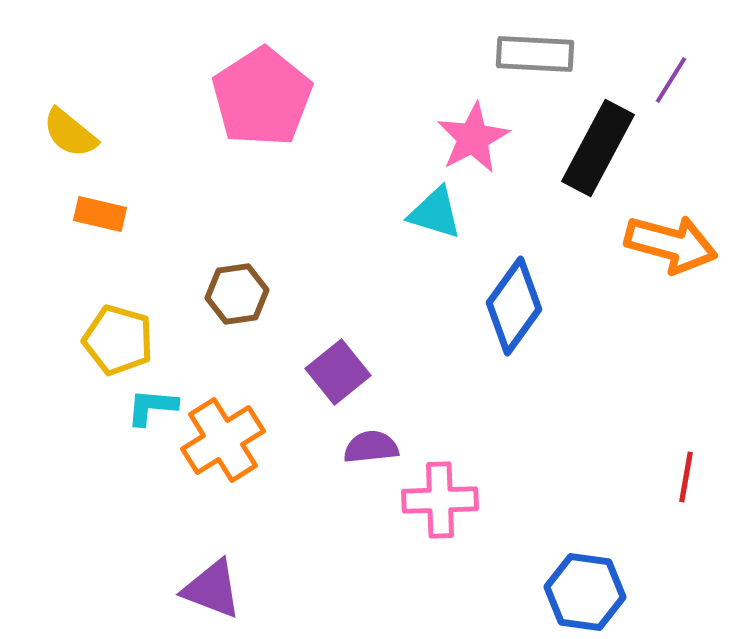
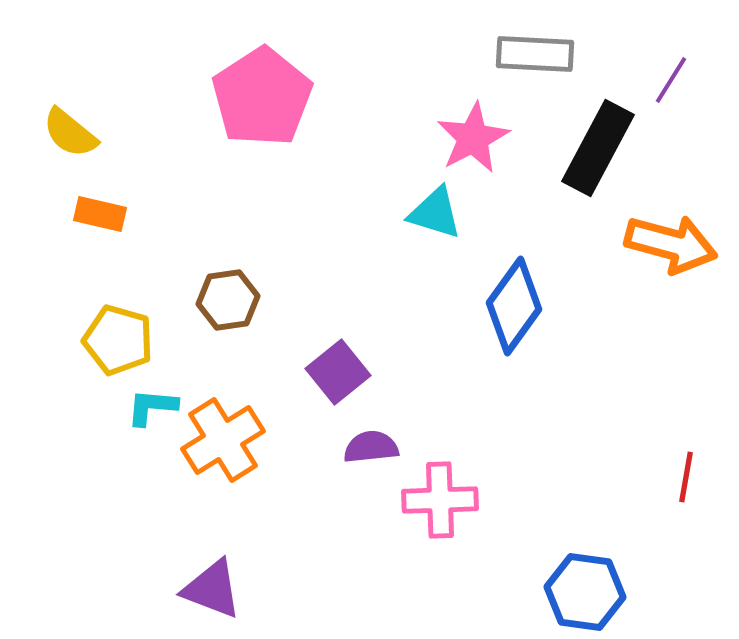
brown hexagon: moved 9 px left, 6 px down
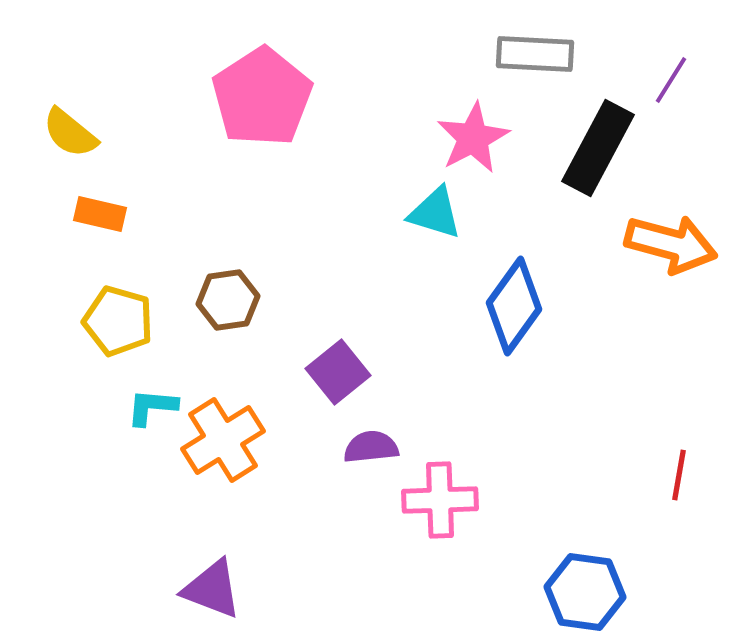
yellow pentagon: moved 19 px up
red line: moved 7 px left, 2 px up
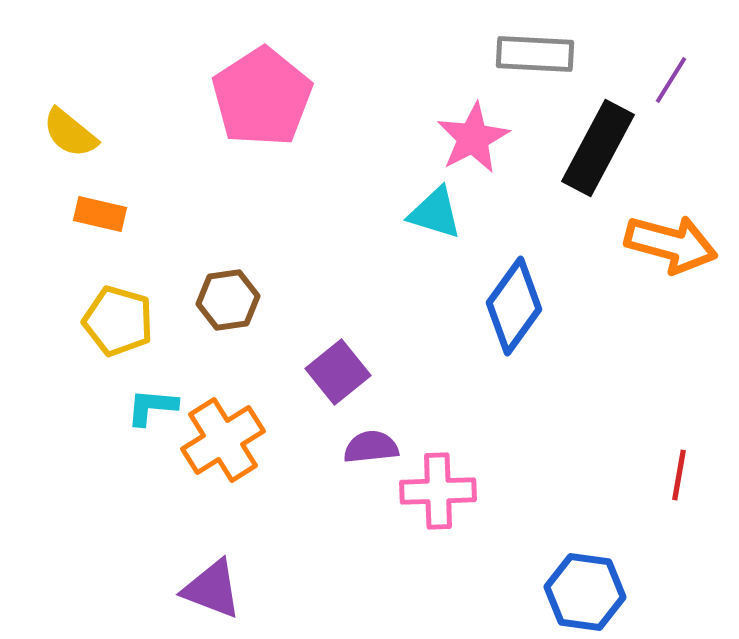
pink cross: moved 2 px left, 9 px up
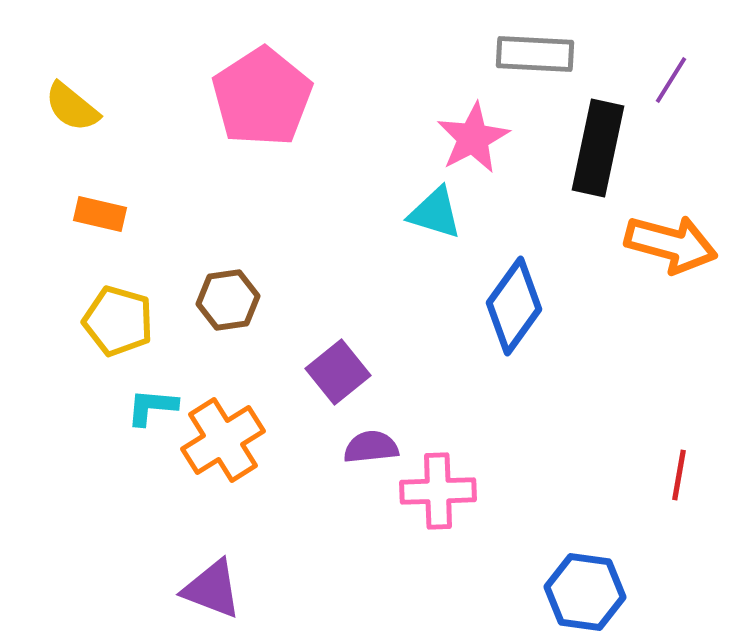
yellow semicircle: moved 2 px right, 26 px up
black rectangle: rotated 16 degrees counterclockwise
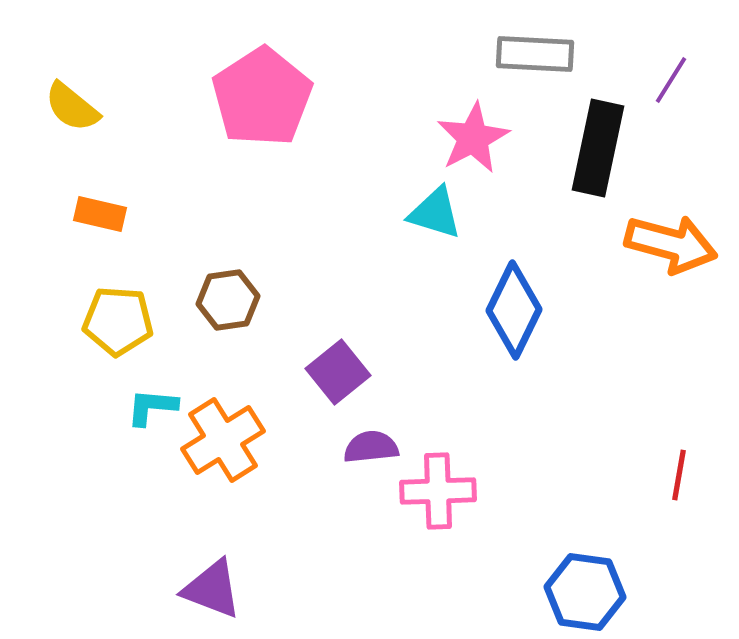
blue diamond: moved 4 px down; rotated 10 degrees counterclockwise
yellow pentagon: rotated 12 degrees counterclockwise
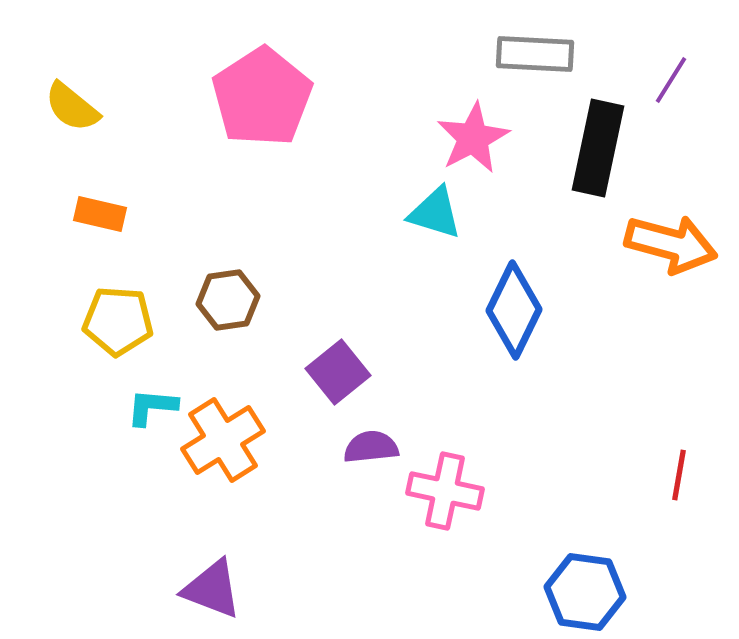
pink cross: moved 7 px right; rotated 14 degrees clockwise
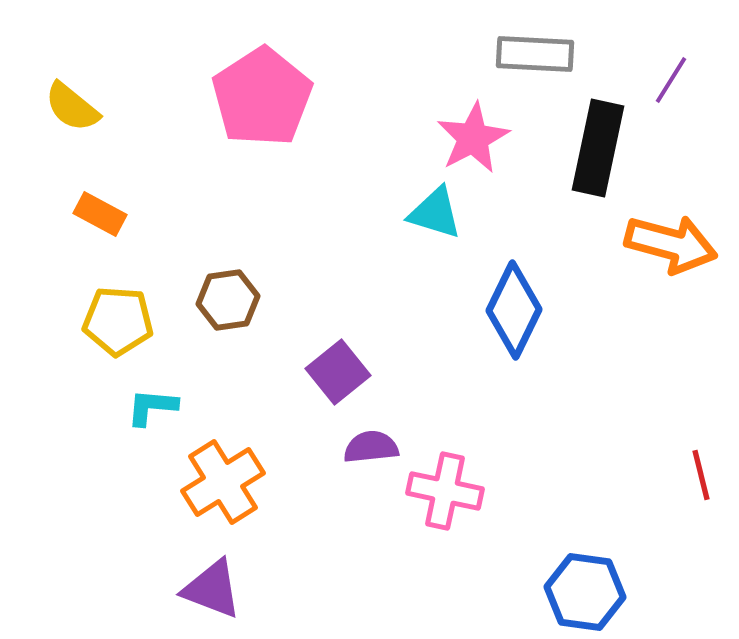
orange rectangle: rotated 15 degrees clockwise
orange cross: moved 42 px down
red line: moved 22 px right; rotated 24 degrees counterclockwise
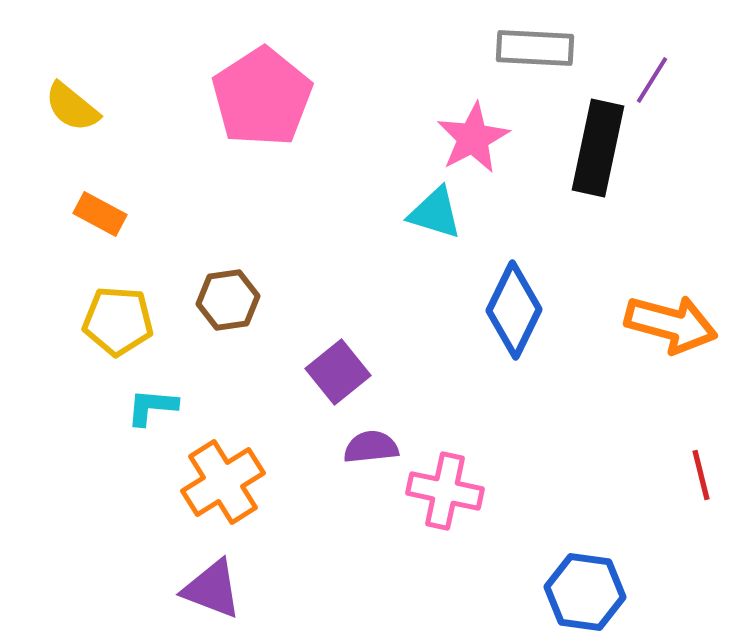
gray rectangle: moved 6 px up
purple line: moved 19 px left
orange arrow: moved 80 px down
